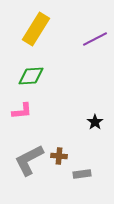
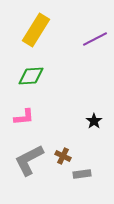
yellow rectangle: moved 1 px down
pink L-shape: moved 2 px right, 6 px down
black star: moved 1 px left, 1 px up
brown cross: moved 4 px right; rotated 21 degrees clockwise
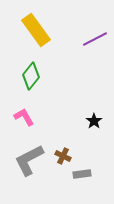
yellow rectangle: rotated 68 degrees counterclockwise
green diamond: rotated 48 degrees counterclockwise
pink L-shape: rotated 115 degrees counterclockwise
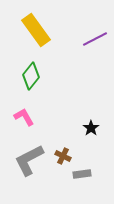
black star: moved 3 px left, 7 px down
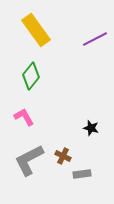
black star: rotated 21 degrees counterclockwise
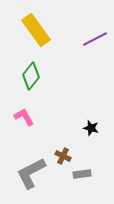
gray L-shape: moved 2 px right, 13 px down
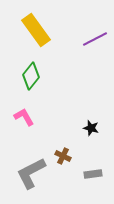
gray rectangle: moved 11 px right
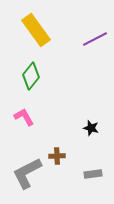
brown cross: moved 6 px left; rotated 28 degrees counterclockwise
gray L-shape: moved 4 px left
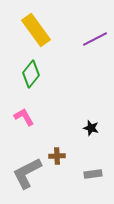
green diamond: moved 2 px up
